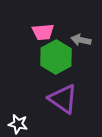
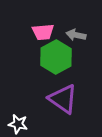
gray arrow: moved 5 px left, 5 px up
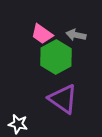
pink trapezoid: moved 1 px left, 2 px down; rotated 40 degrees clockwise
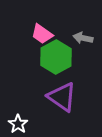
gray arrow: moved 7 px right, 3 px down
purple triangle: moved 1 px left, 2 px up
white star: rotated 24 degrees clockwise
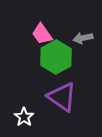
pink trapezoid: rotated 20 degrees clockwise
gray arrow: rotated 24 degrees counterclockwise
white star: moved 6 px right, 7 px up
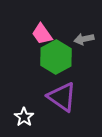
gray arrow: moved 1 px right, 1 px down
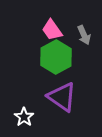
pink trapezoid: moved 10 px right, 4 px up
gray arrow: moved 4 px up; rotated 102 degrees counterclockwise
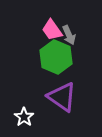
gray arrow: moved 15 px left
green hexagon: rotated 8 degrees counterclockwise
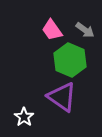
gray arrow: moved 16 px right, 5 px up; rotated 30 degrees counterclockwise
green hexagon: moved 14 px right, 3 px down
